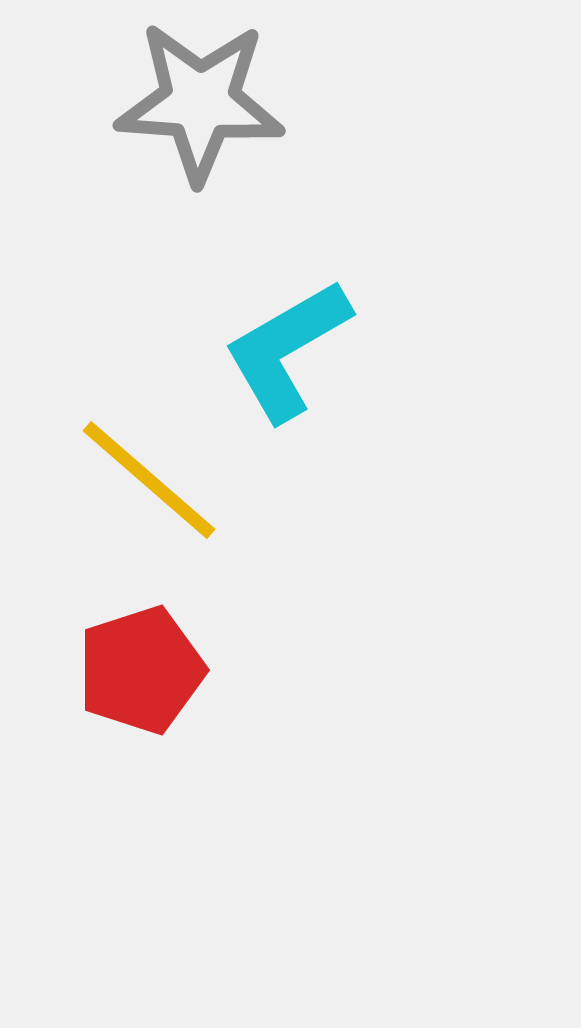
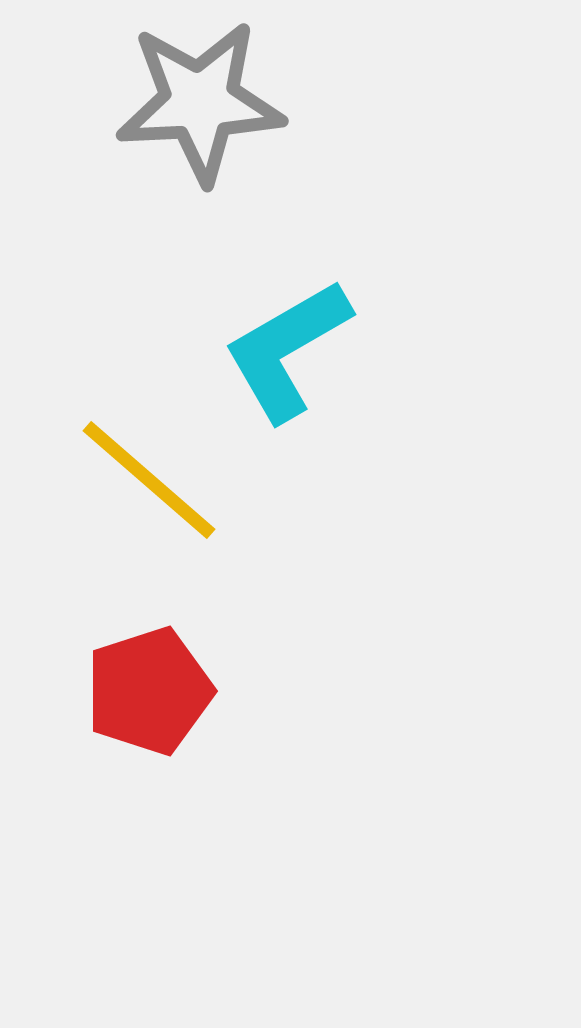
gray star: rotated 7 degrees counterclockwise
red pentagon: moved 8 px right, 21 px down
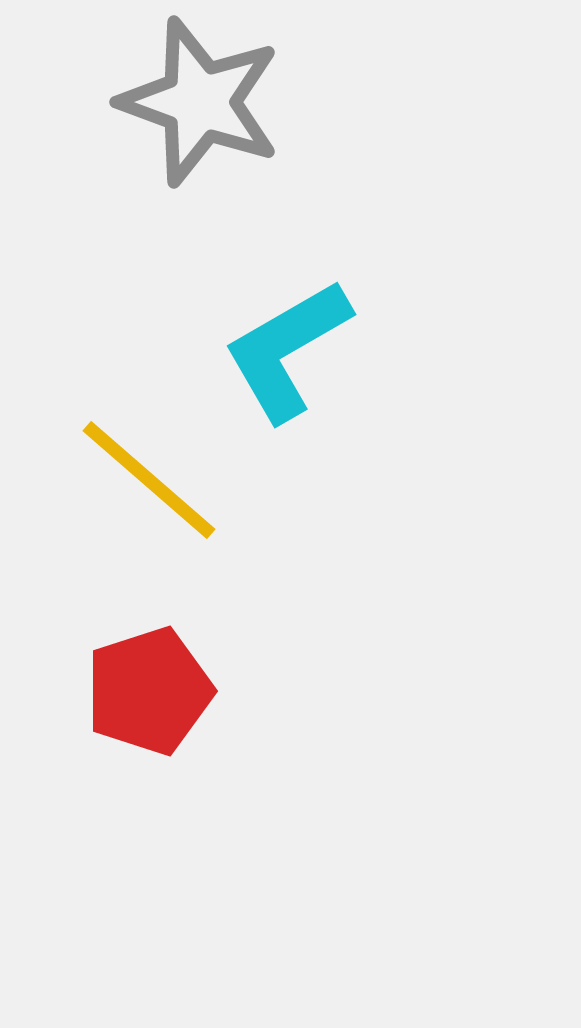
gray star: rotated 23 degrees clockwise
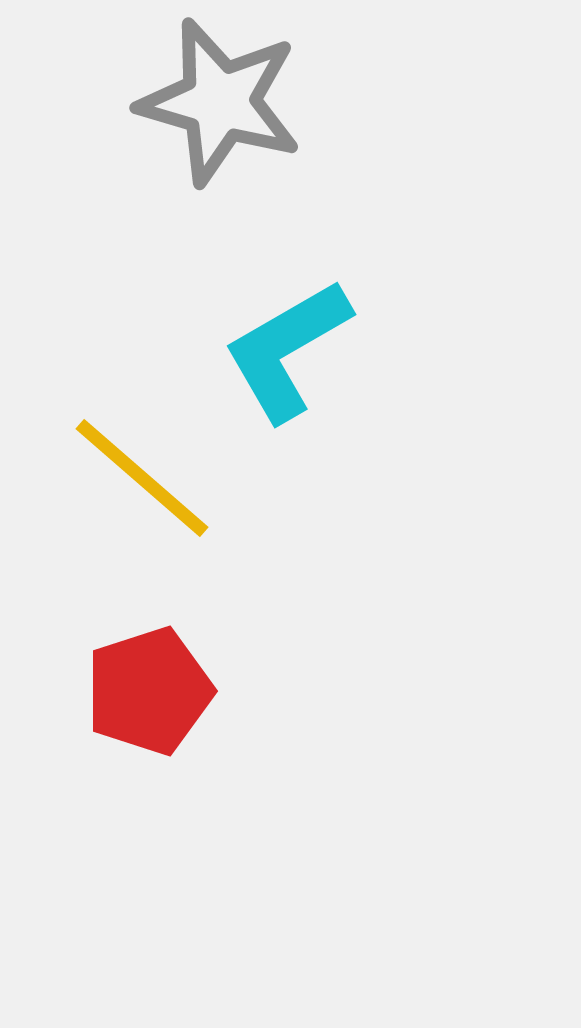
gray star: moved 20 px right; rotated 4 degrees counterclockwise
yellow line: moved 7 px left, 2 px up
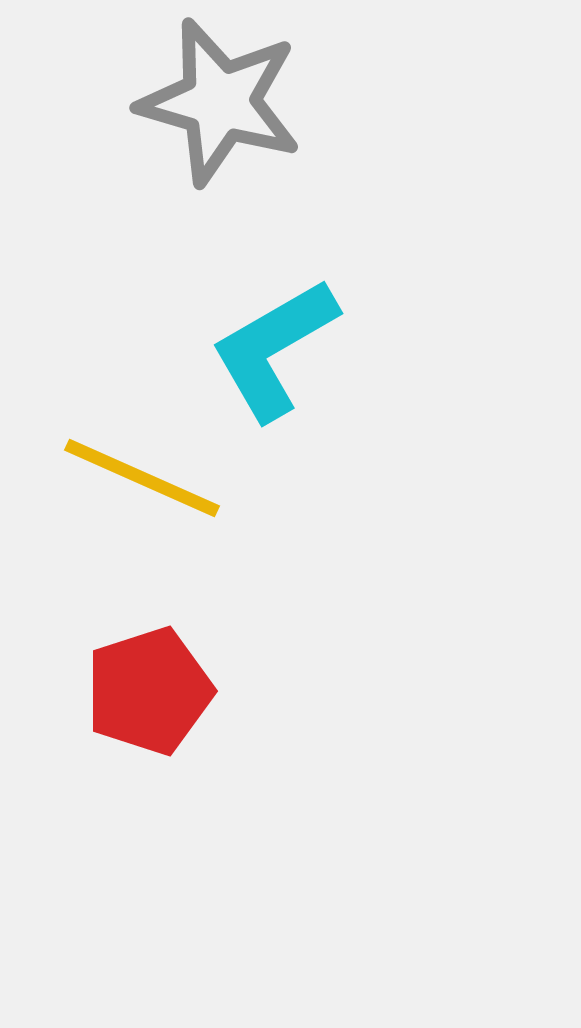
cyan L-shape: moved 13 px left, 1 px up
yellow line: rotated 17 degrees counterclockwise
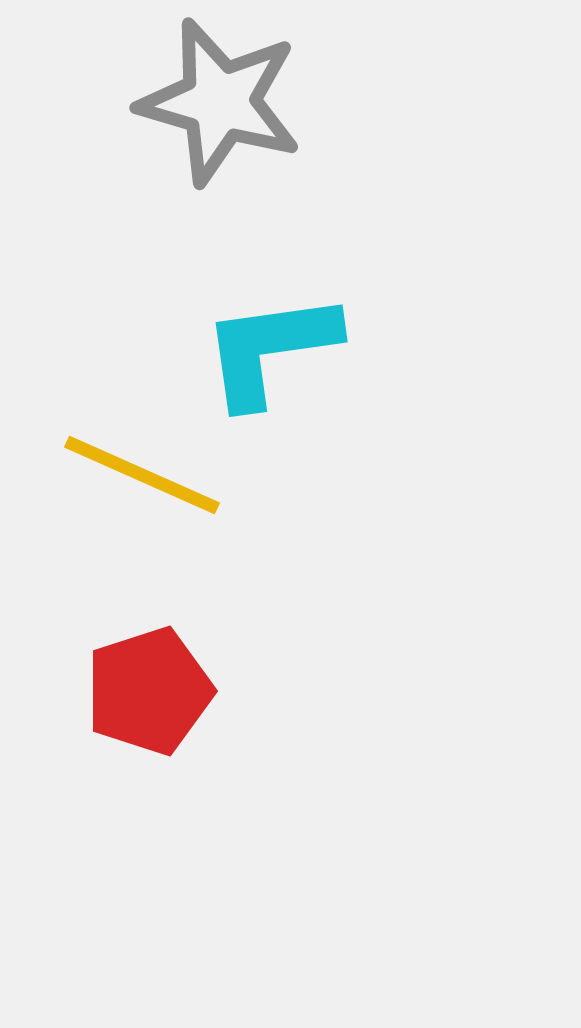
cyan L-shape: moved 4 px left; rotated 22 degrees clockwise
yellow line: moved 3 px up
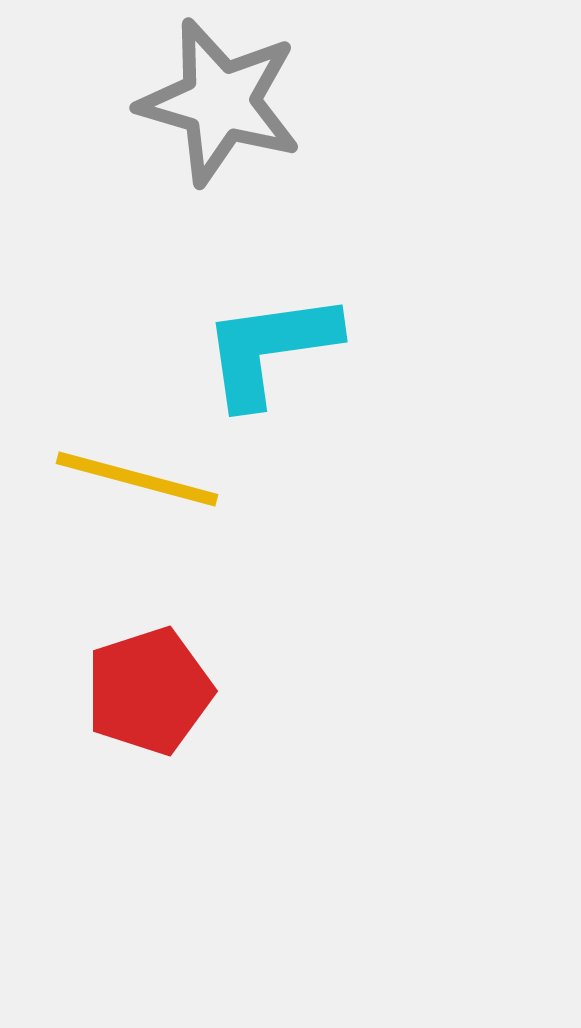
yellow line: moved 5 px left, 4 px down; rotated 9 degrees counterclockwise
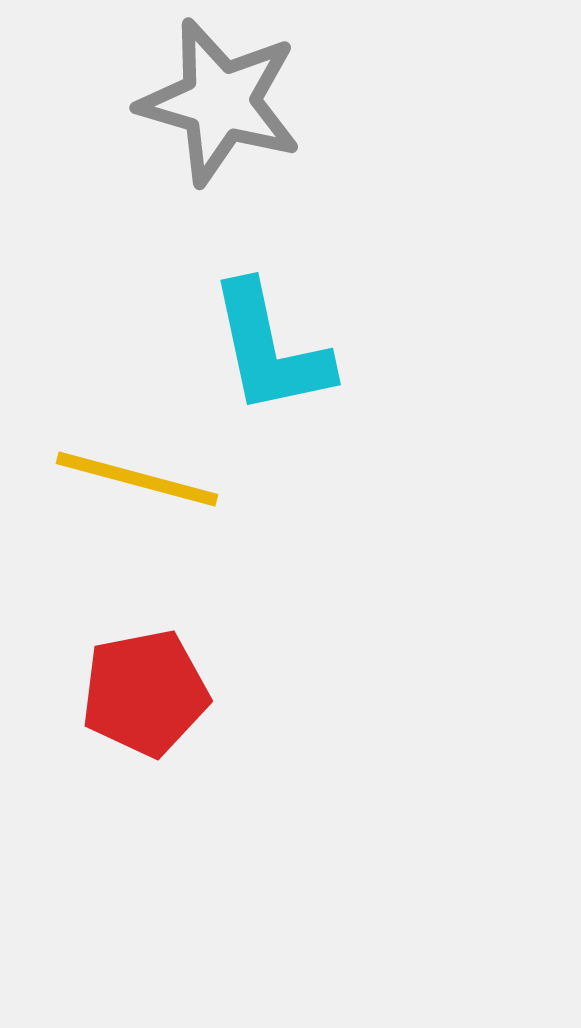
cyan L-shape: rotated 94 degrees counterclockwise
red pentagon: moved 4 px left, 2 px down; rotated 7 degrees clockwise
